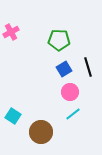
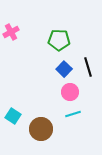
blue square: rotated 14 degrees counterclockwise
cyan line: rotated 21 degrees clockwise
brown circle: moved 3 px up
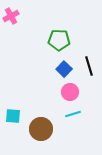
pink cross: moved 16 px up
black line: moved 1 px right, 1 px up
cyan square: rotated 28 degrees counterclockwise
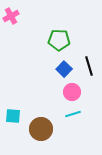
pink circle: moved 2 px right
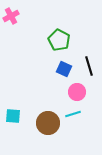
green pentagon: rotated 25 degrees clockwise
blue square: rotated 21 degrees counterclockwise
pink circle: moved 5 px right
brown circle: moved 7 px right, 6 px up
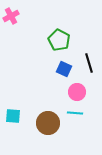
black line: moved 3 px up
cyan line: moved 2 px right, 1 px up; rotated 21 degrees clockwise
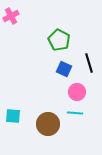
brown circle: moved 1 px down
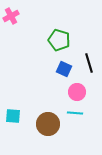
green pentagon: rotated 10 degrees counterclockwise
